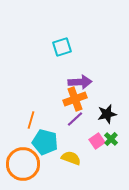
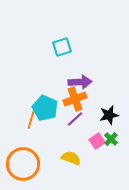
black star: moved 2 px right, 1 px down
cyan pentagon: moved 34 px up; rotated 10 degrees clockwise
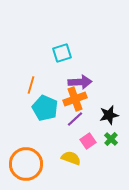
cyan square: moved 6 px down
orange line: moved 35 px up
pink square: moved 9 px left
orange circle: moved 3 px right
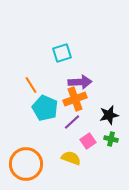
orange line: rotated 48 degrees counterclockwise
purple line: moved 3 px left, 3 px down
green cross: rotated 32 degrees counterclockwise
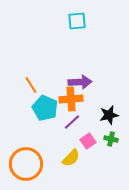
cyan square: moved 15 px right, 32 px up; rotated 12 degrees clockwise
orange cross: moved 4 px left; rotated 15 degrees clockwise
yellow semicircle: rotated 114 degrees clockwise
